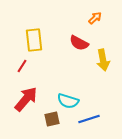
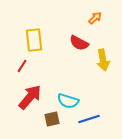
red arrow: moved 4 px right, 2 px up
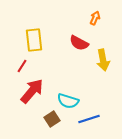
orange arrow: rotated 24 degrees counterclockwise
red arrow: moved 2 px right, 6 px up
brown square: rotated 21 degrees counterclockwise
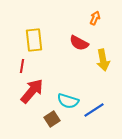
red line: rotated 24 degrees counterclockwise
blue line: moved 5 px right, 9 px up; rotated 15 degrees counterclockwise
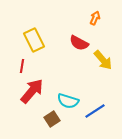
yellow rectangle: rotated 20 degrees counterclockwise
yellow arrow: rotated 30 degrees counterclockwise
blue line: moved 1 px right, 1 px down
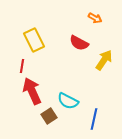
orange arrow: rotated 96 degrees clockwise
yellow arrow: moved 1 px right; rotated 105 degrees counterclockwise
red arrow: rotated 64 degrees counterclockwise
cyan semicircle: rotated 10 degrees clockwise
blue line: moved 1 px left, 8 px down; rotated 45 degrees counterclockwise
brown square: moved 3 px left, 3 px up
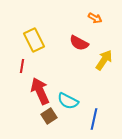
red arrow: moved 8 px right
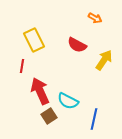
red semicircle: moved 2 px left, 2 px down
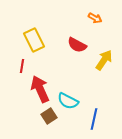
red arrow: moved 2 px up
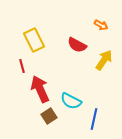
orange arrow: moved 6 px right, 7 px down
red line: rotated 24 degrees counterclockwise
cyan semicircle: moved 3 px right
